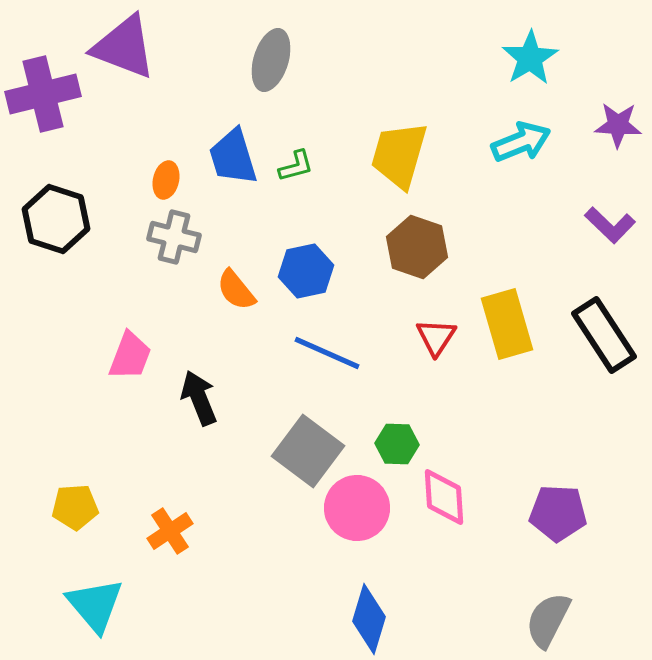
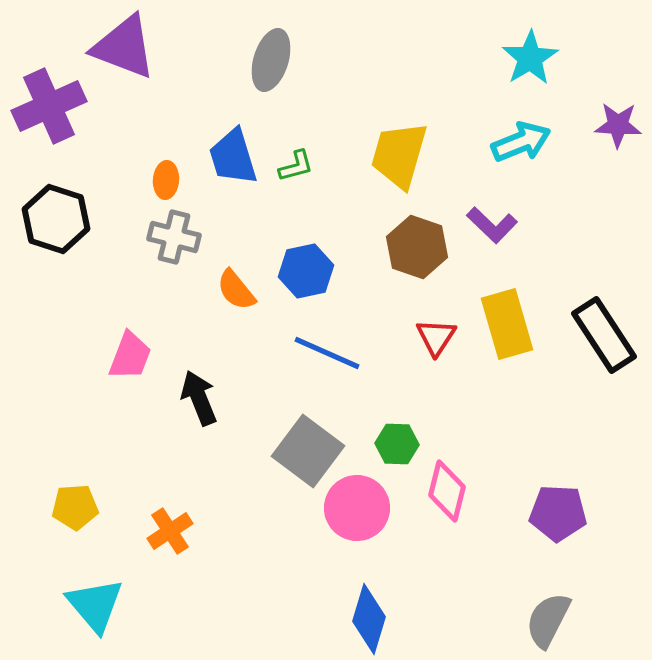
purple cross: moved 6 px right, 12 px down; rotated 10 degrees counterclockwise
orange ellipse: rotated 9 degrees counterclockwise
purple L-shape: moved 118 px left
pink diamond: moved 3 px right, 6 px up; rotated 18 degrees clockwise
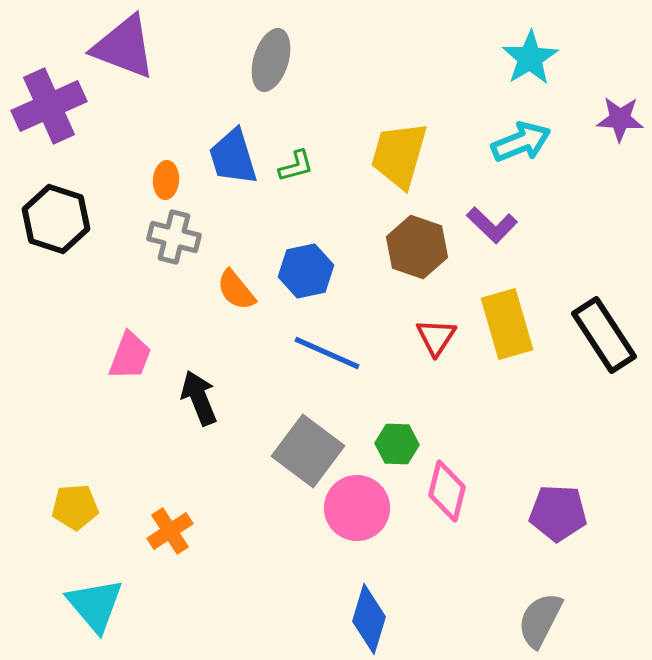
purple star: moved 2 px right, 6 px up
gray semicircle: moved 8 px left
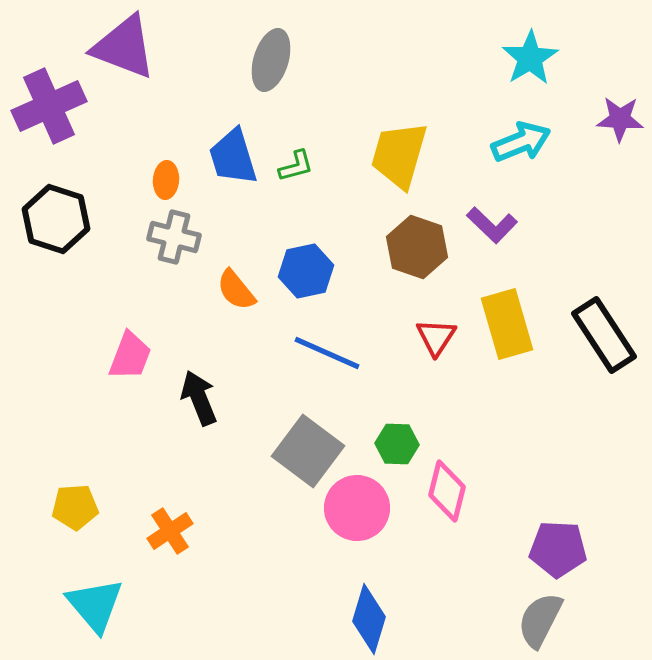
purple pentagon: moved 36 px down
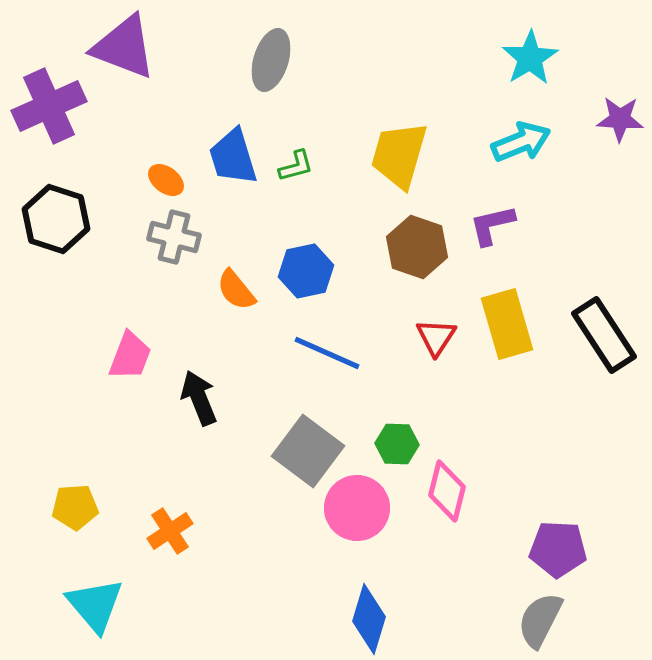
orange ellipse: rotated 57 degrees counterclockwise
purple L-shape: rotated 123 degrees clockwise
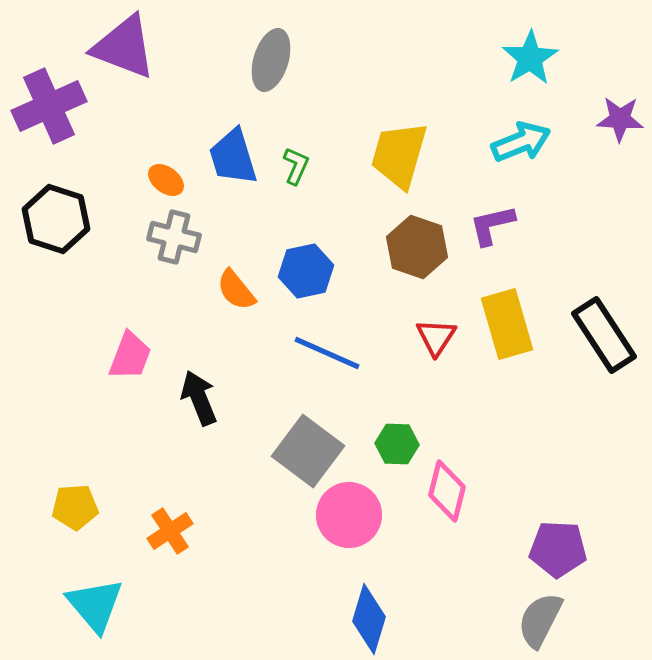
green L-shape: rotated 51 degrees counterclockwise
pink circle: moved 8 px left, 7 px down
